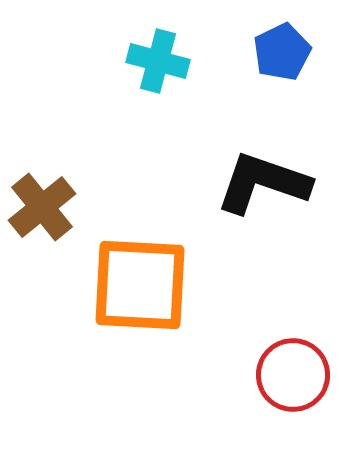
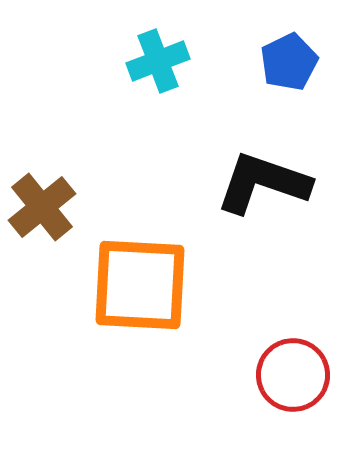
blue pentagon: moved 7 px right, 10 px down
cyan cross: rotated 36 degrees counterclockwise
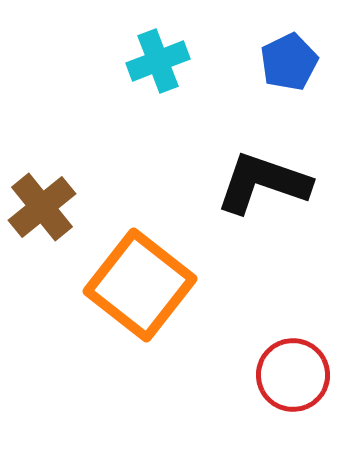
orange square: rotated 35 degrees clockwise
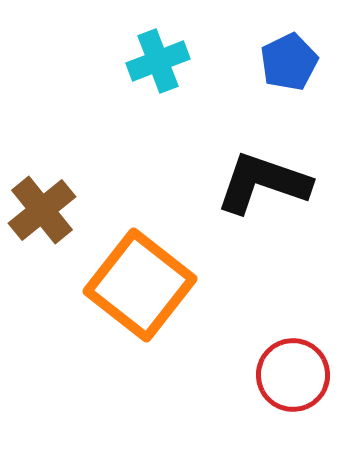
brown cross: moved 3 px down
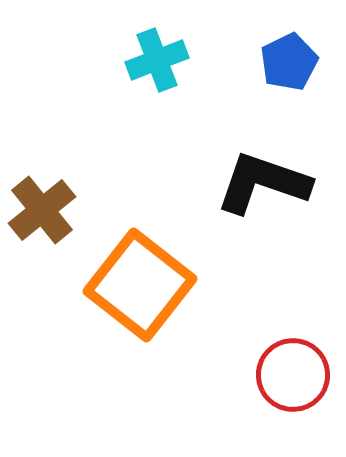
cyan cross: moved 1 px left, 1 px up
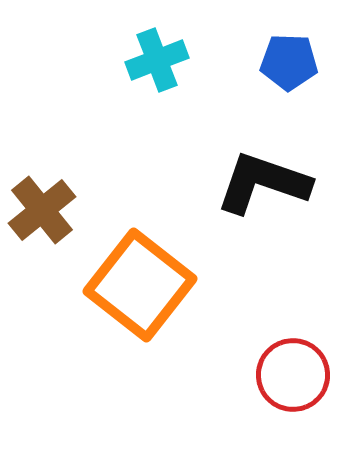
blue pentagon: rotated 28 degrees clockwise
